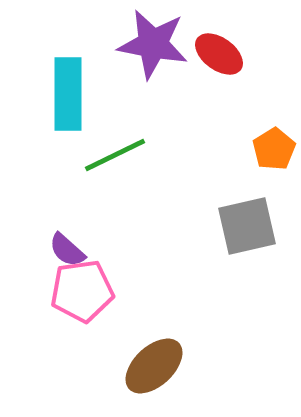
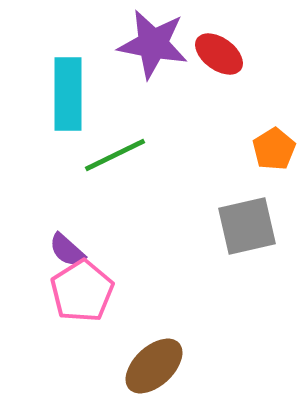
pink pentagon: rotated 24 degrees counterclockwise
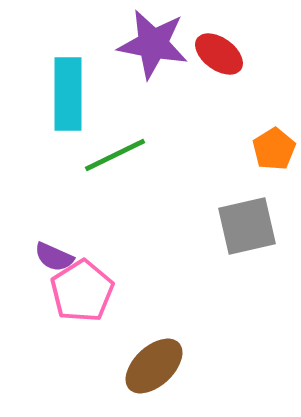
purple semicircle: moved 13 px left, 7 px down; rotated 18 degrees counterclockwise
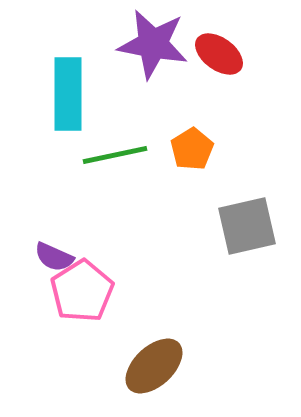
orange pentagon: moved 82 px left
green line: rotated 14 degrees clockwise
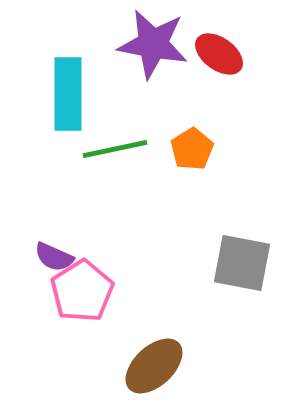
green line: moved 6 px up
gray square: moved 5 px left, 37 px down; rotated 24 degrees clockwise
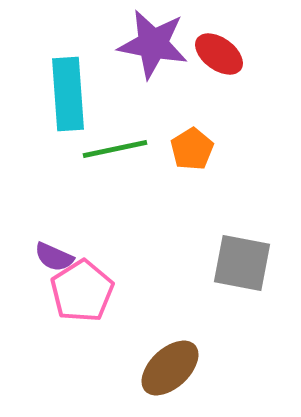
cyan rectangle: rotated 4 degrees counterclockwise
brown ellipse: moved 16 px right, 2 px down
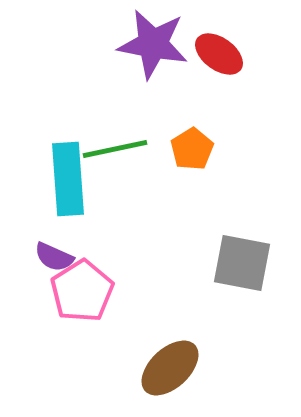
cyan rectangle: moved 85 px down
